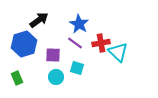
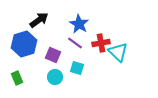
purple square: rotated 21 degrees clockwise
cyan circle: moved 1 px left
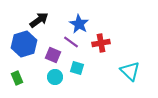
purple line: moved 4 px left, 1 px up
cyan triangle: moved 12 px right, 19 px down
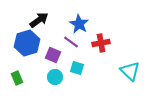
blue hexagon: moved 3 px right, 1 px up
